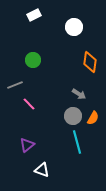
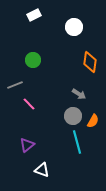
orange semicircle: moved 3 px down
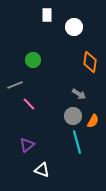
white rectangle: moved 13 px right; rotated 64 degrees counterclockwise
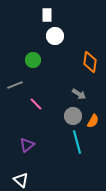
white circle: moved 19 px left, 9 px down
pink line: moved 7 px right
white triangle: moved 21 px left, 10 px down; rotated 21 degrees clockwise
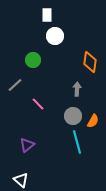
gray line: rotated 21 degrees counterclockwise
gray arrow: moved 2 px left, 5 px up; rotated 120 degrees counterclockwise
pink line: moved 2 px right
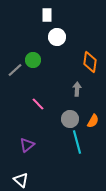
white circle: moved 2 px right, 1 px down
gray line: moved 15 px up
gray circle: moved 3 px left, 3 px down
